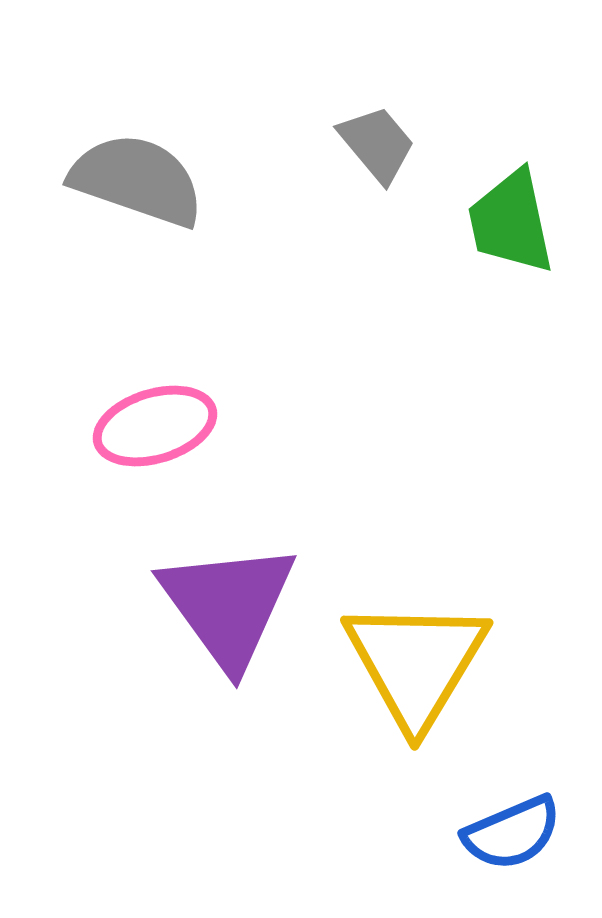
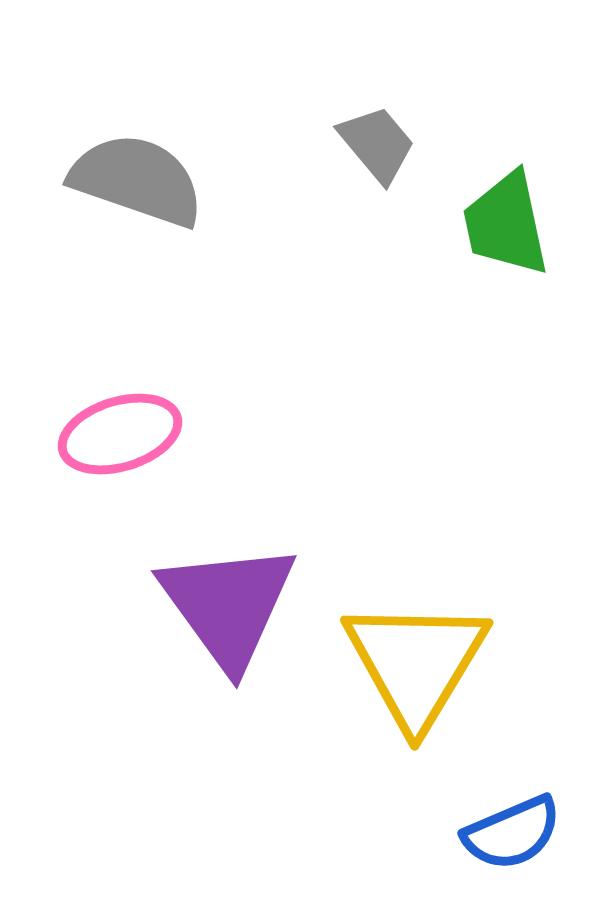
green trapezoid: moved 5 px left, 2 px down
pink ellipse: moved 35 px left, 8 px down
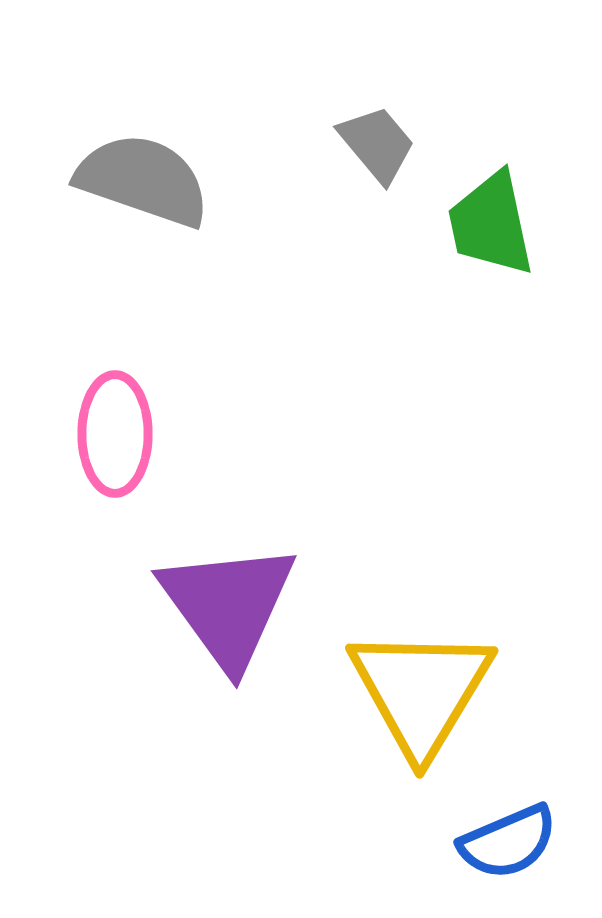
gray semicircle: moved 6 px right
green trapezoid: moved 15 px left
pink ellipse: moved 5 px left; rotated 73 degrees counterclockwise
yellow triangle: moved 5 px right, 28 px down
blue semicircle: moved 4 px left, 9 px down
